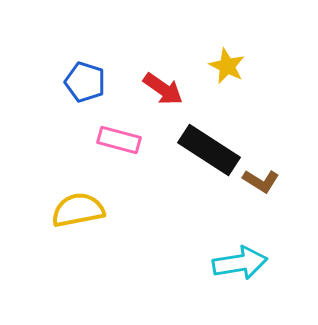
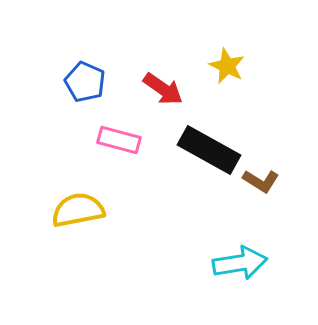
blue pentagon: rotated 6 degrees clockwise
black rectangle: rotated 4 degrees counterclockwise
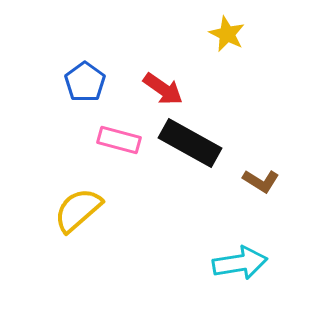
yellow star: moved 32 px up
blue pentagon: rotated 12 degrees clockwise
black rectangle: moved 19 px left, 7 px up
yellow semicircle: rotated 30 degrees counterclockwise
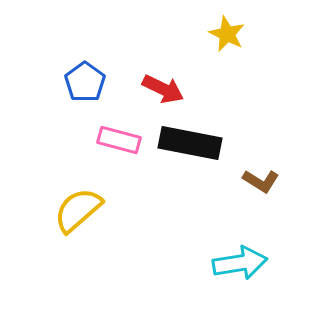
red arrow: rotated 9 degrees counterclockwise
black rectangle: rotated 18 degrees counterclockwise
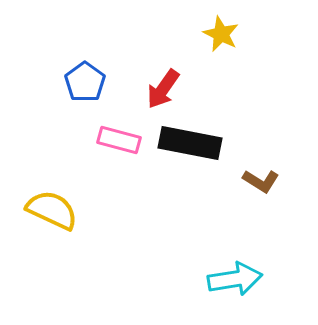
yellow star: moved 6 px left
red arrow: rotated 99 degrees clockwise
yellow semicircle: moved 26 px left; rotated 66 degrees clockwise
cyan arrow: moved 5 px left, 16 px down
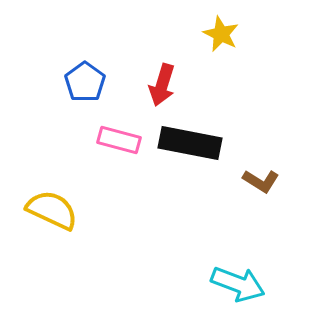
red arrow: moved 1 px left, 4 px up; rotated 18 degrees counterclockwise
cyan arrow: moved 3 px right, 5 px down; rotated 30 degrees clockwise
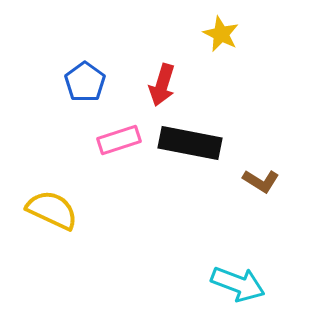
pink rectangle: rotated 33 degrees counterclockwise
